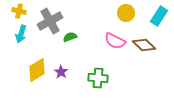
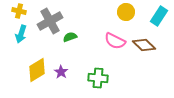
yellow circle: moved 1 px up
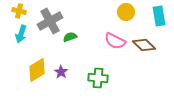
cyan rectangle: rotated 42 degrees counterclockwise
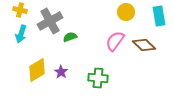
yellow cross: moved 1 px right, 1 px up
pink semicircle: rotated 100 degrees clockwise
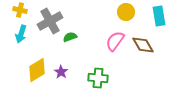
brown diamond: moved 1 px left; rotated 15 degrees clockwise
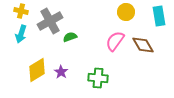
yellow cross: moved 1 px right, 1 px down
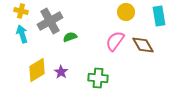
cyan arrow: moved 1 px right; rotated 144 degrees clockwise
